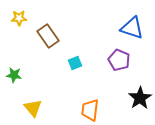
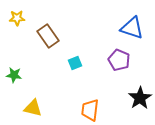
yellow star: moved 2 px left
yellow triangle: rotated 36 degrees counterclockwise
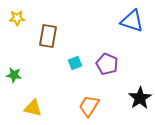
blue triangle: moved 7 px up
brown rectangle: rotated 45 degrees clockwise
purple pentagon: moved 12 px left, 4 px down
orange trapezoid: moved 1 px left, 4 px up; rotated 25 degrees clockwise
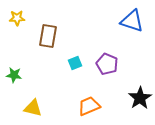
orange trapezoid: rotated 35 degrees clockwise
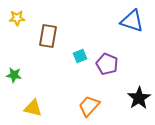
cyan square: moved 5 px right, 7 px up
black star: moved 1 px left
orange trapezoid: rotated 25 degrees counterclockwise
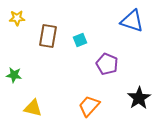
cyan square: moved 16 px up
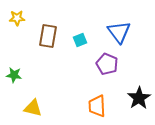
blue triangle: moved 13 px left, 11 px down; rotated 35 degrees clockwise
orange trapezoid: moved 8 px right; rotated 45 degrees counterclockwise
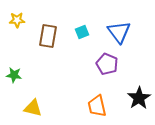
yellow star: moved 2 px down
cyan square: moved 2 px right, 8 px up
orange trapezoid: rotated 10 degrees counterclockwise
